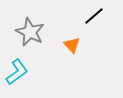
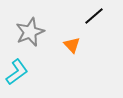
gray star: rotated 24 degrees clockwise
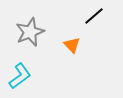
cyan L-shape: moved 3 px right, 4 px down
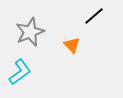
cyan L-shape: moved 4 px up
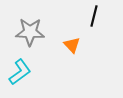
black line: rotated 35 degrees counterclockwise
gray star: rotated 24 degrees clockwise
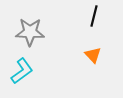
orange triangle: moved 21 px right, 10 px down
cyan L-shape: moved 2 px right, 1 px up
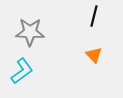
orange triangle: moved 1 px right
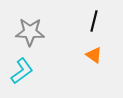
black line: moved 5 px down
orange triangle: rotated 12 degrees counterclockwise
